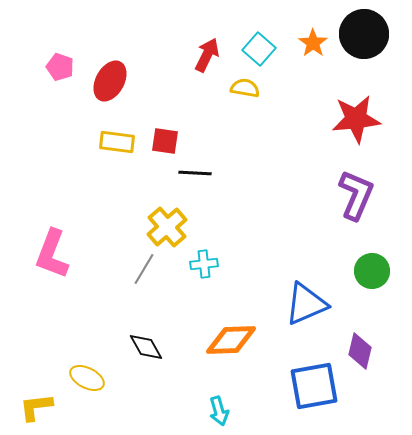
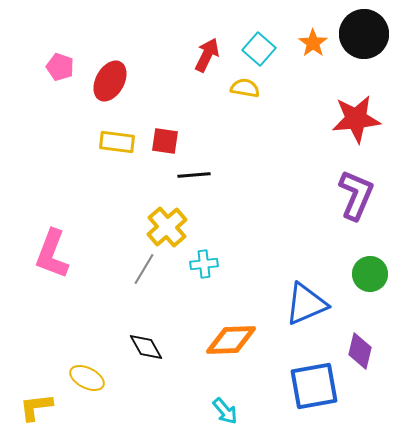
black line: moved 1 px left, 2 px down; rotated 8 degrees counterclockwise
green circle: moved 2 px left, 3 px down
cyan arrow: moved 6 px right; rotated 24 degrees counterclockwise
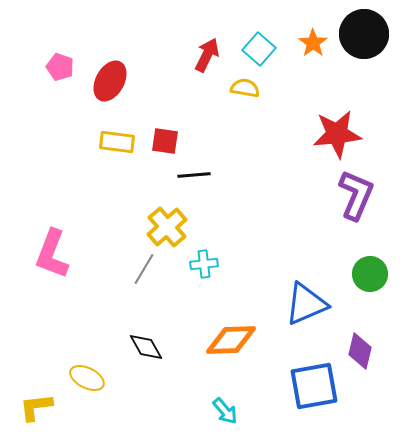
red star: moved 19 px left, 15 px down
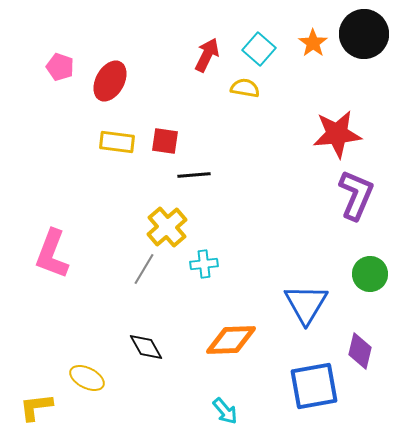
blue triangle: rotated 36 degrees counterclockwise
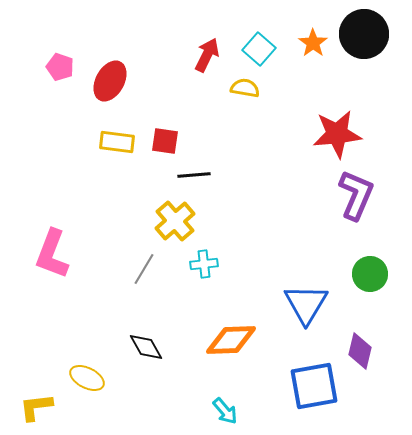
yellow cross: moved 8 px right, 6 px up
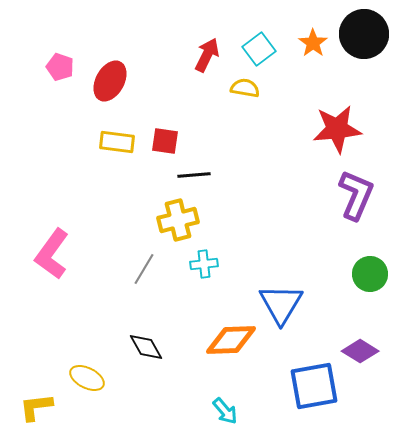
cyan square: rotated 12 degrees clockwise
red star: moved 5 px up
yellow cross: moved 3 px right, 1 px up; rotated 27 degrees clockwise
pink L-shape: rotated 15 degrees clockwise
blue triangle: moved 25 px left
purple diamond: rotated 72 degrees counterclockwise
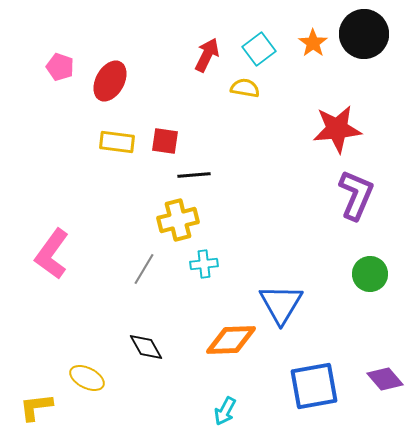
purple diamond: moved 25 px right, 28 px down; rotated 18 degrees clockwise
cyan arrow: rotated 68 degrees clockwise
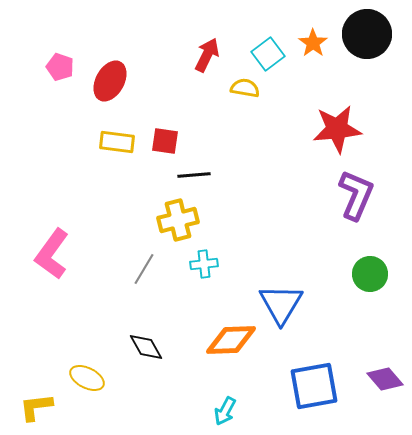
black circle: moved 3 px right
cyan square: moved 9 px right, 5 px down
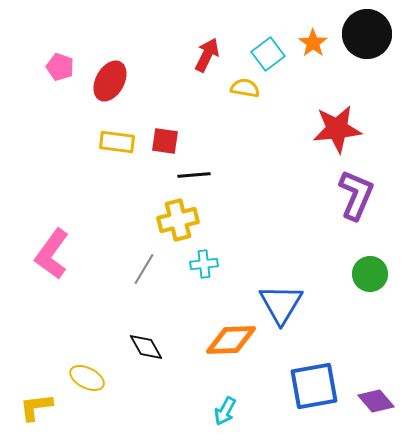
purple diamond: moved 9 px left, 22 px down
